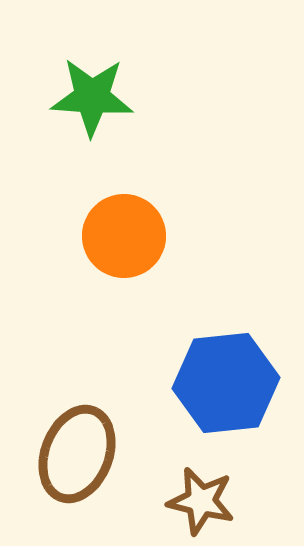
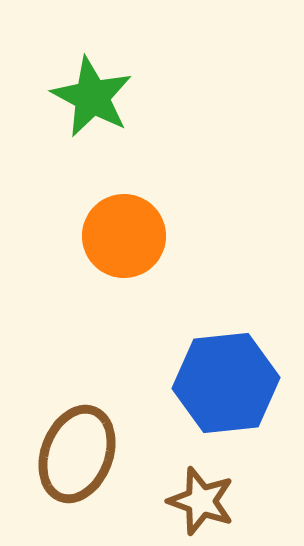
green star: rotated 24 degrees clockwise
brown star: rotated 6 degrees clockwise
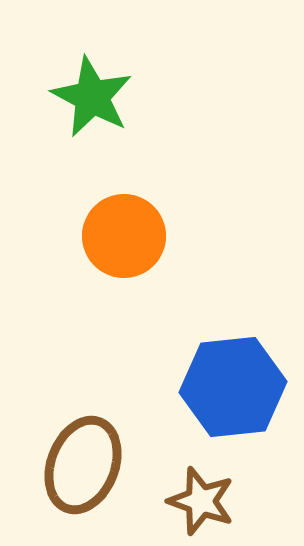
blue hexagon: moved 7 px right, 4 px down
brown ellipse: moved 6 px right, 11 px down
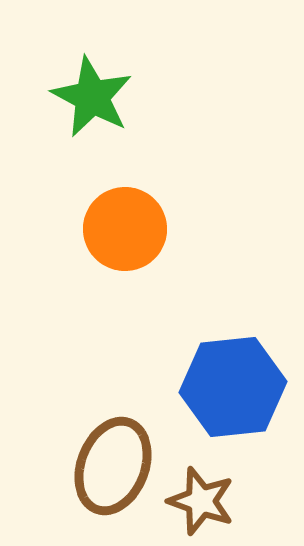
orange circle: moved 1 px right, 7 px up
brown ellipse: moved 30 px right, 1 px down
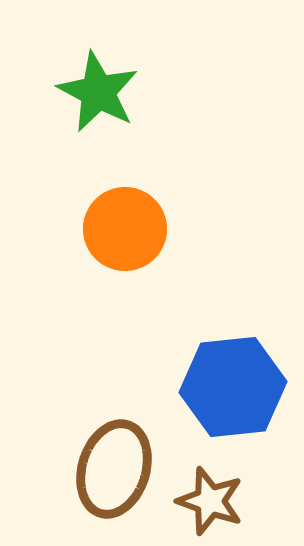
green star: moved 6 px right, 5 px up
brown ellipse: moved 1 px right, 3 px down; rotated 4 degrees counterclockwise
brown star: moved 9 px right
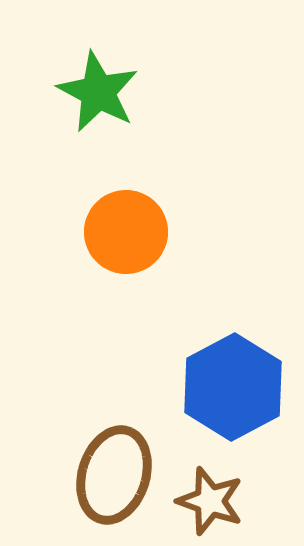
orange circle: moved 1 px right, 3 px down
blue hexagon: rotated 22 degrees counterclockwise
brown ellipse: moved 6 px down
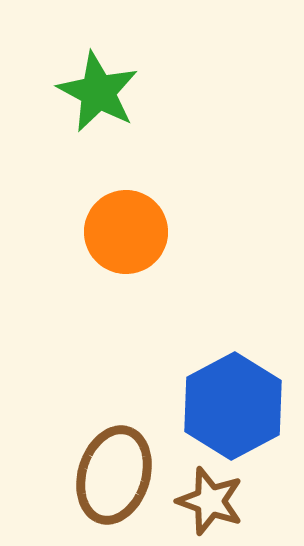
blue hexagon: moved 19 px down
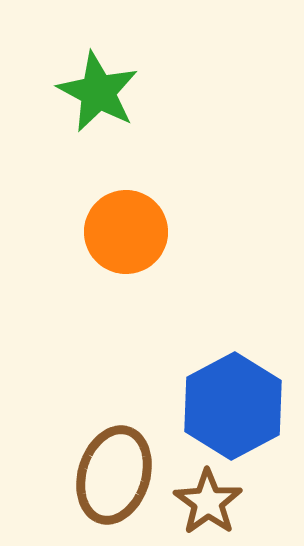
brown star: moved 2 px left, 1 px down; rotated 16 degrees clockwise
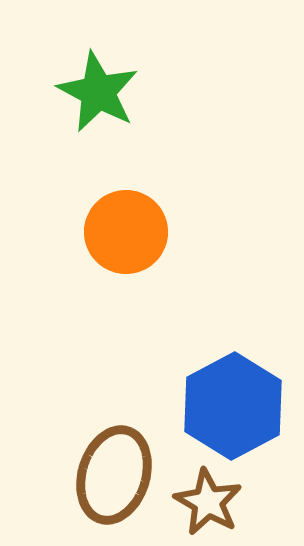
brown star: rotated 6 degrees counterclockwise
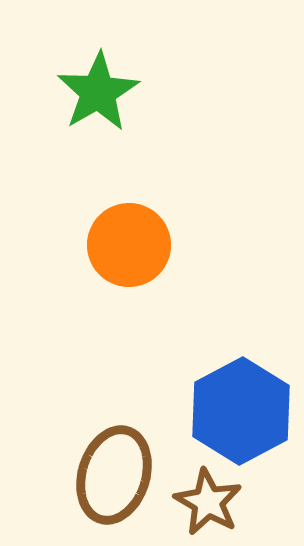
green star: rotated 14 degrees clockwise
orange circle: moved 3 px right, 13 px down
blue hexagon: moved 8 px right, 5 px down
